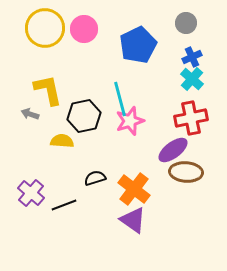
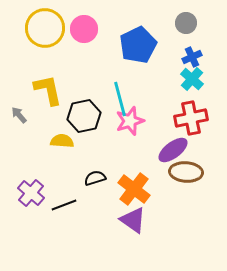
gray arrow: moved 11 px left, 1 px down; rotated 30 degrees clockwise
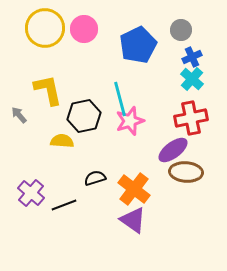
gray circle: moved 5 px left, 7 px down
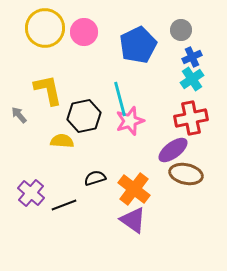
pink circle: moved 3 px down
cyan cross: rotated 15 degrees clockwise
brown ellipse: moved 2 px down; rotated 8 degrees clockwise
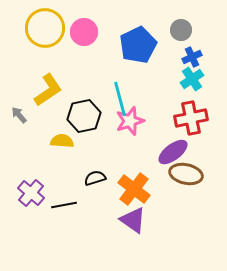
yellow L-shape: rotated 68 degrees clockwise
purple ellipse: moved 2 px down
black line: rotated 10 degrees clockwise
